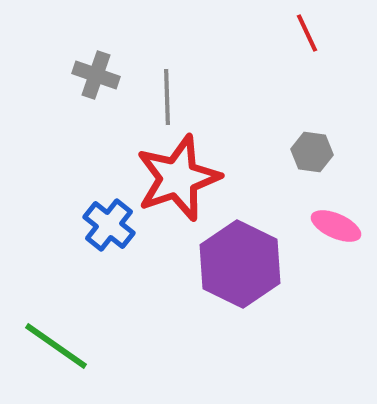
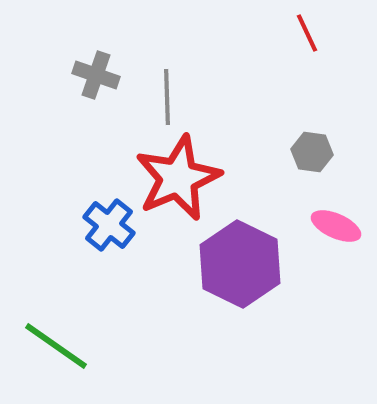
red star: rotated 4 degrees counterclockwise
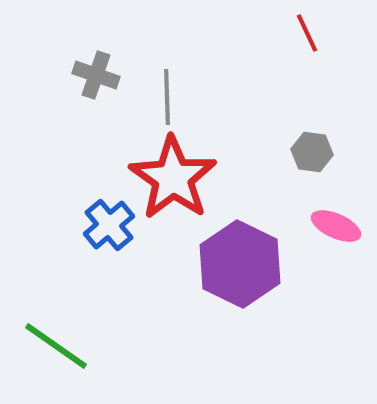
red star: moved 5 px left; rotated 14 degrees counterclockwise
blue cross: rotated 12 degrees clockwise
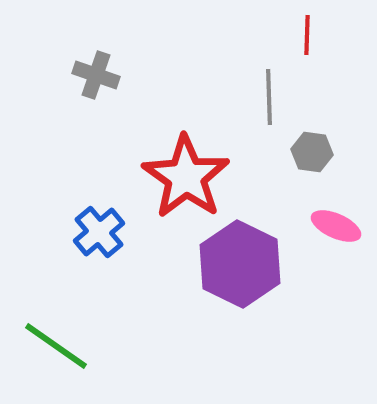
red line: moved 2 px down; rotated 27 degrees clockwise
gray line: moved 102 px right
red star: moved 13 px right, 1 px up
blue cross: moved 10 px left, 7 px down
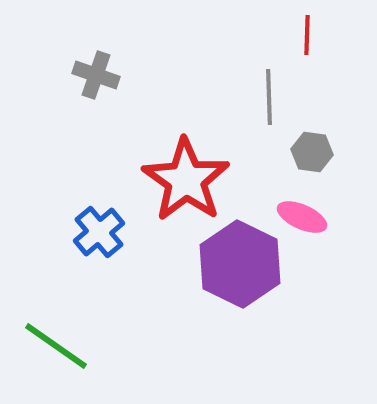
red star: moved 3 px down
pink ellipse: moved 34 px left, 9 px up
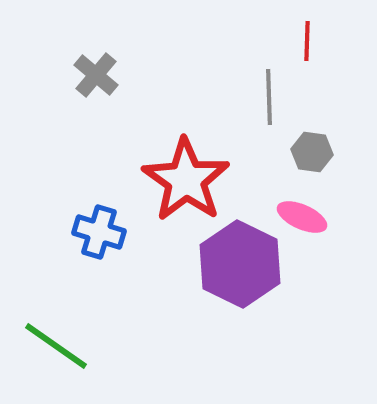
red line: moved 6 px down
gray cross: rotated 21 degrees clockwise
blue cross: rotated 33 degrees counterclockwise
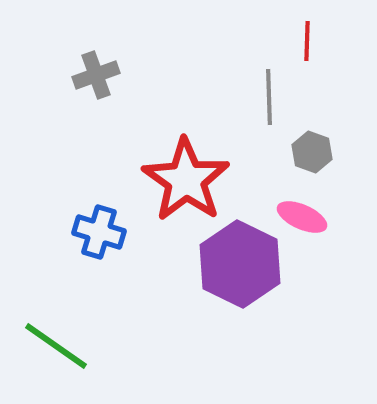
gray cross: rotated 30 degrees clockwise
gray hexagon: rotated 12 degrees clockwise
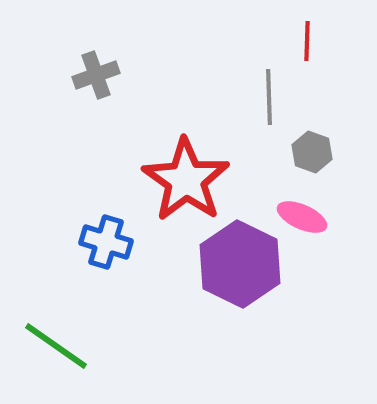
blue cross: moved 7 px right, 10 px down
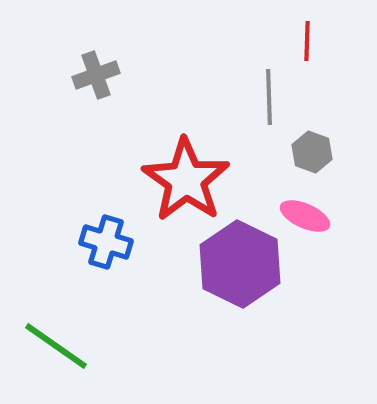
pink ellipse: moved 3 px right, 1 px up
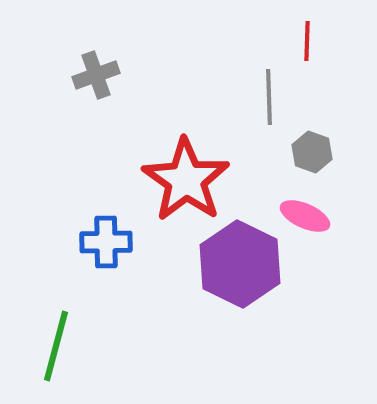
blue cross: rotated 18 degrees counterclockwise
green line: rotated 70 degrees clockwise
